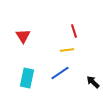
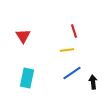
blue line: moved 12 px right
black arrow: rotated 40 degrees clockwise
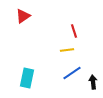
red triangle: moved 20 px up; rotated 28 degrees clockwise
